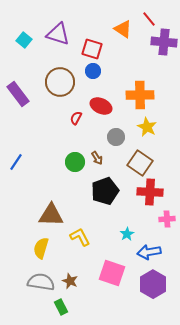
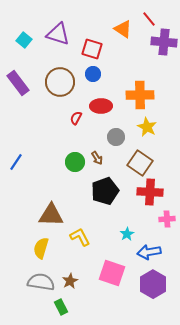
blue circle: moved 3 px down
purple rectangle: moved 11 px up
red ellipse: rotated 25 degrees counterclockwise
brown star: rotated 21 degrees clockwise
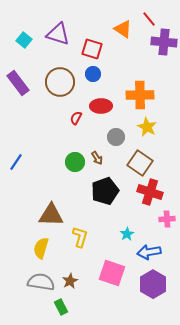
red cross: rotated 15 degrees clockwise
yellow L-shape: rotated 45 degrees clockwise
